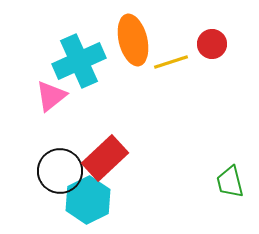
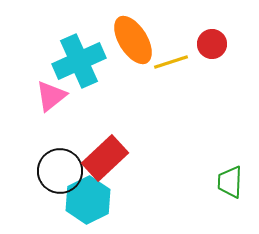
orange ellipse: rotated 18 degrees counterclockwise
green trapezoid: rotated 16 degrees clockwise
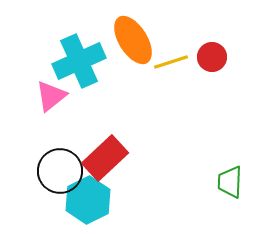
red circle: moved 13 px down
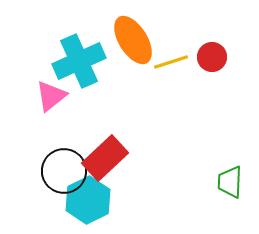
black circle: moved 4 px right
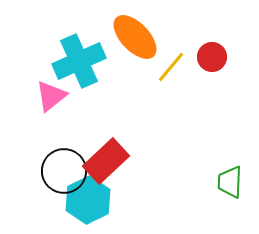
orange ellipse: moved 2 px right, 3 px up; rotated 12 degrees counterclockwise
yellow line: moved 5 px down; rotated 32 degrees counterclockwise
red rectangle: moved 1 px right, 3 px down
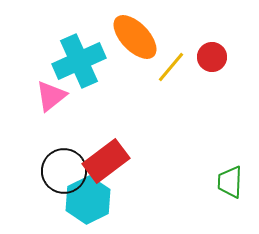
red rectangle: rotated 6 degrees clockwise
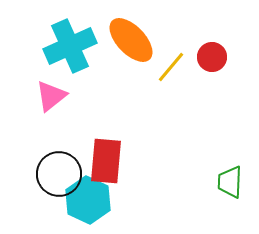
orange ellipse: moved 4 px left, 3 px down
cyan cross: moved 9 px left, 15 px up
red rectangle: rotated 48 degrees counterclockwise
black circle: moved 5 px left, 3 px down
cyan hexagon: rotated 9 degrees counterclockwise
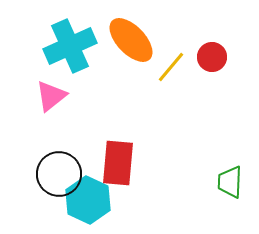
red rectangle: moved 12 px right, 2 px down
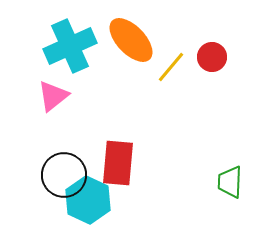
pink triangle: moved 2 px right
black circle: moved 5 px right, 1 px down
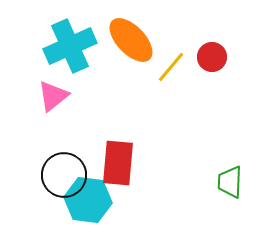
cyan hexagon: rotated 18 degrees counterclockwise
